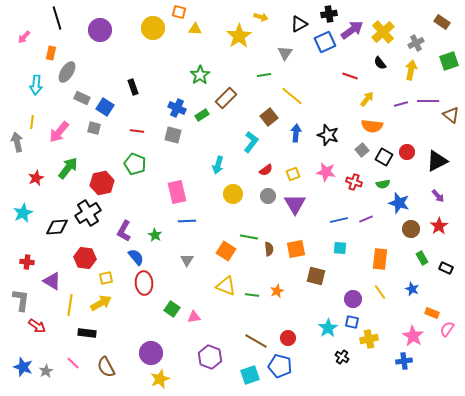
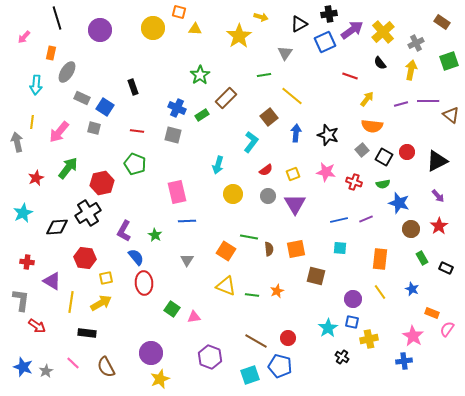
yellow line at (70, 305): moved 1 px right, 3 px up
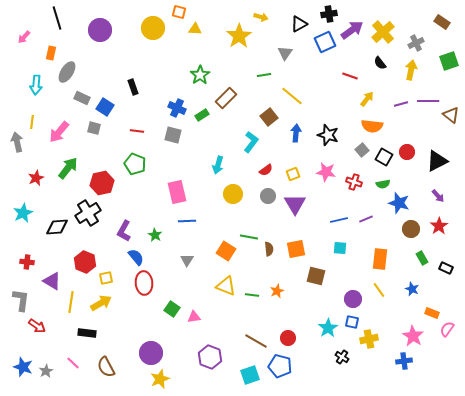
red hexagon at (85, 258): moved 4 px down; rotated 15 degrees clockwise
yellow line at (380, 292): moved 1 px left, 2 px up
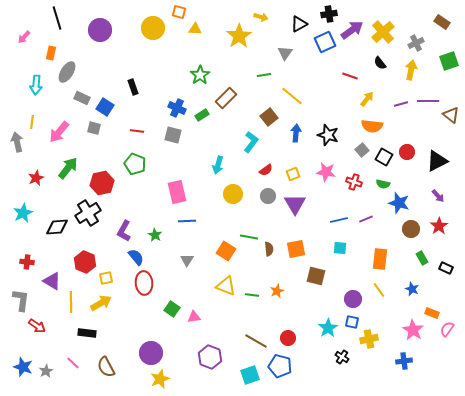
green semicircle at (383, 184): rotated 24 degrees clockwise
yellow line at (71, 302): rotated 10 degrees counterclockwise
pink star at (413, 336): moved 6 px up
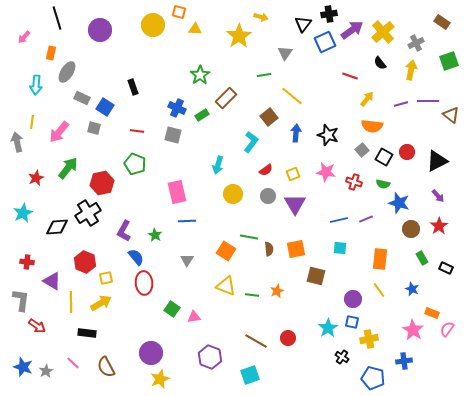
black triangle at (299, 24): moved 4 px right; rotated 24 degrees counterclockwise
yellow circle at (153, 28): moved 3 px up
blue pentagon at (280, 366): moved 93 px right, 12 px down
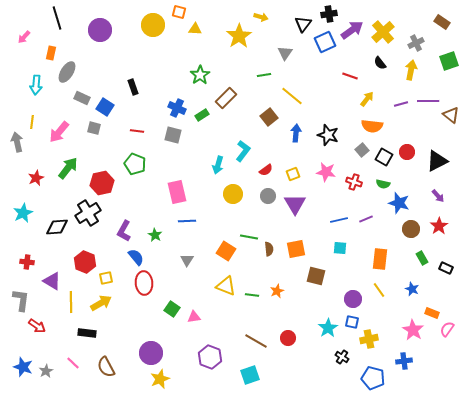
cyan L-shape at (251, 142): moved 8 px left, 9 px down
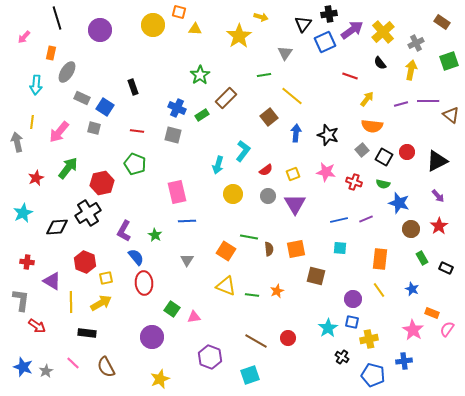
purple circle at (151, 353): moved 1 px right, 16 px up
blue pentagon at (373, 378): moved 3 px up
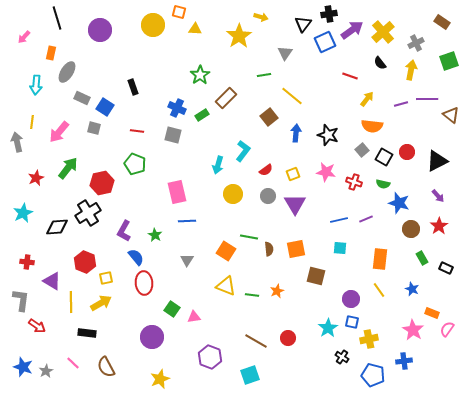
purple line at (428, 101): moved 1 px left, 2 px up
purple circle at (353, 299): moved 2 px left
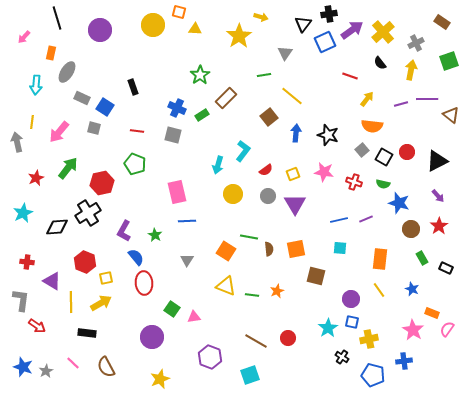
pink star at (326, 172): moved 2 px left
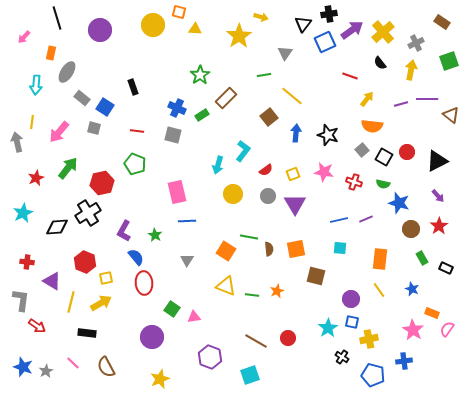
gray rectangle at (82, 98): rotated 14 degrees clockwise
yellow line at (71, 302): rotated 15 degrees clockwise
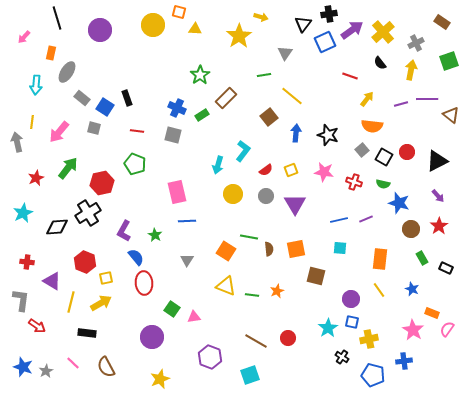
black rectangle at (133, 87): moved 6 px left, 11 px down
yellow square at (293, 174): moved 2 px left, 4 px up
gray circle at (268, 196): moved 2 px left
